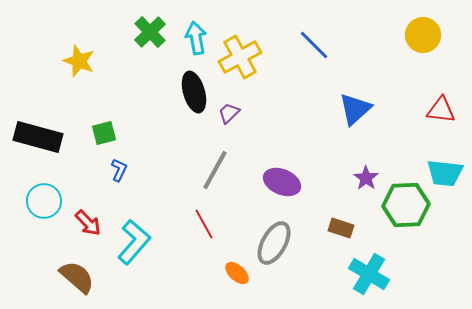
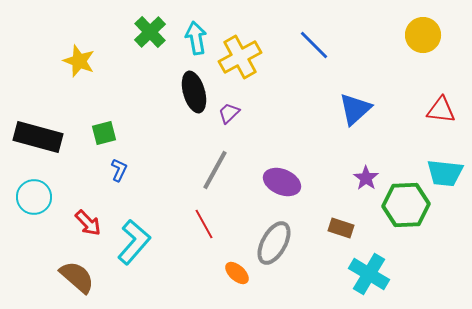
cyan circle: moved 10 px left, 4 px up
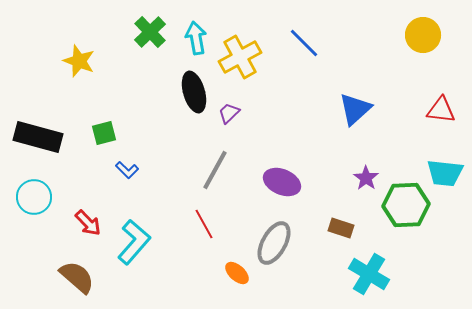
blue line: moved 10 px left, 2 px up
blue L-shape: moved 8 px right; rotated 110 degrees clockwise
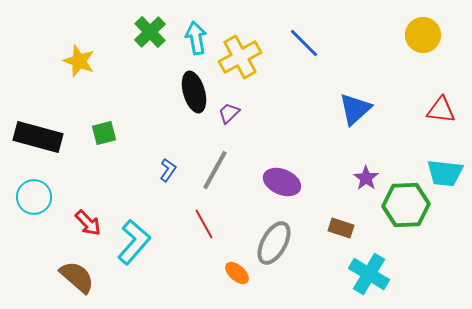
blue L-shape: moved 41 px right; rotated 100 degrees counterclockwise
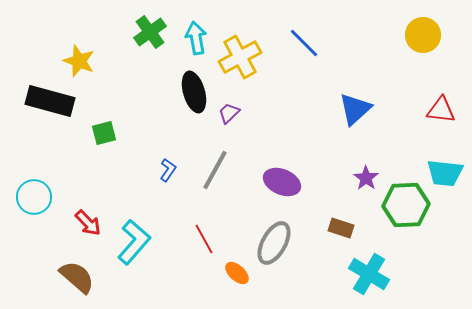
green cross: rotated 8 degrees clockwise
black rectangle: moved 12 px right, 36 px up
red line: moved 15 px down
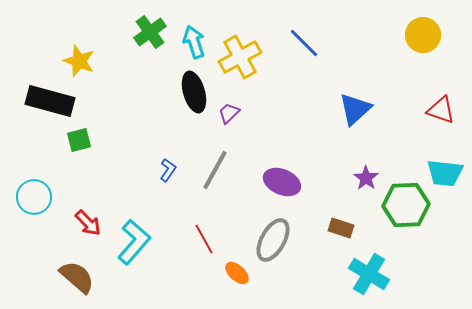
cyan arrow: moved 2 px left, 4 px down; rotated 8 degrees counterclockwise
red triangle: rotated 12 degrees clockwise
green square: moved 25 px left, 7 px down
gray ellipse: moved 1 px left, 3 px up
